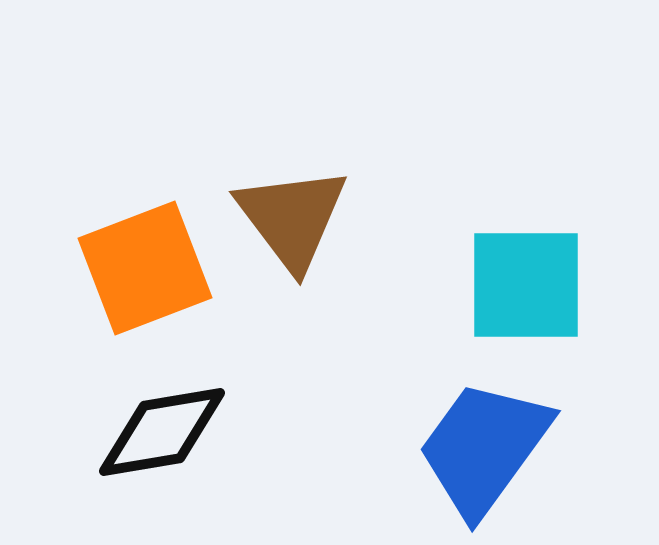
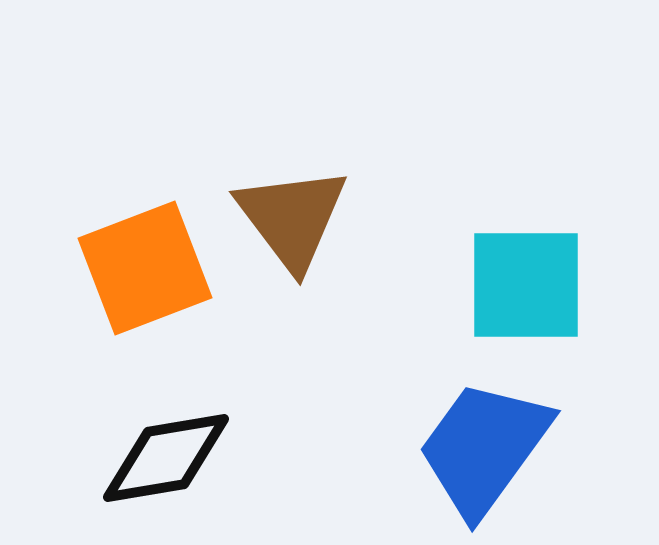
black diamond: moved 4 px right, 26 px down
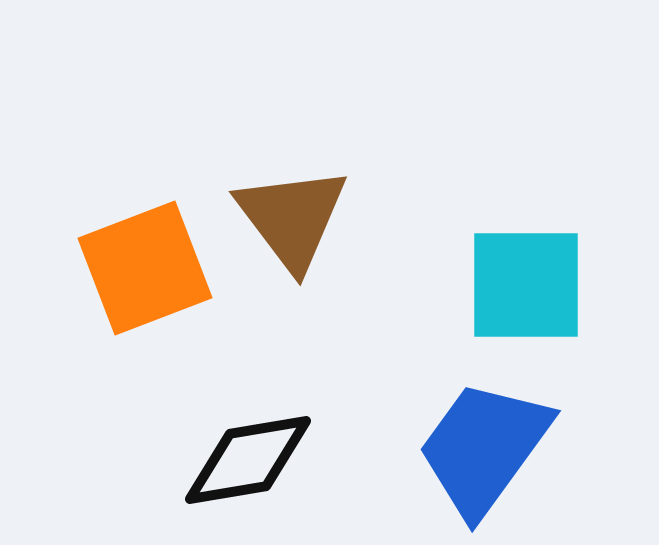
black diamond: moved 82 px right, 2 px down
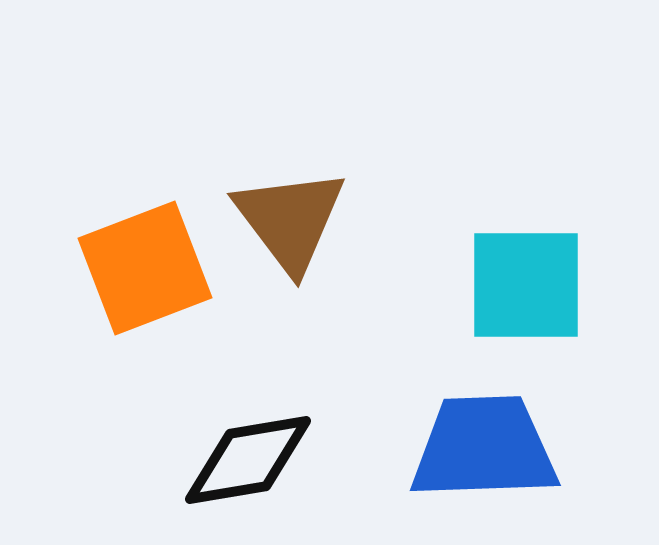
brown triangle: moved 2 px left, 2 px down
blue trapezoid: rotated 52 degrees clockwise
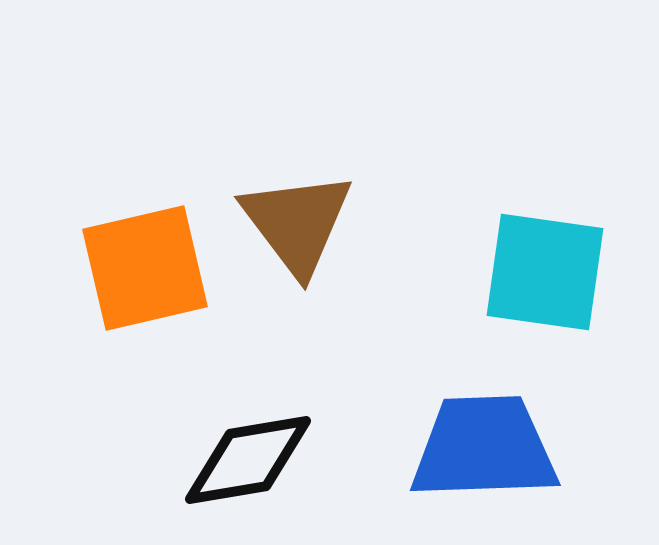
brown triangle: moved 7 px right, 3 px down
orange square: rotated 8 degrees clockwise
cyan square: moved 19 px right, 13 px up; rotated 8 degrees clockwise
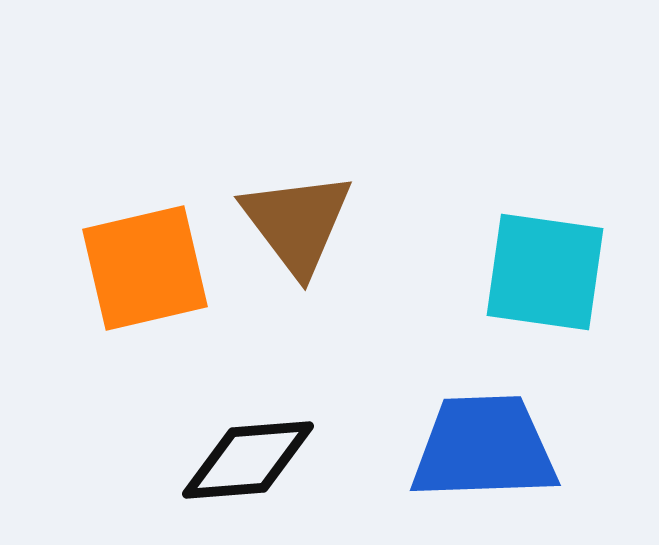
black diamond: rotated 5 degrees clockwise
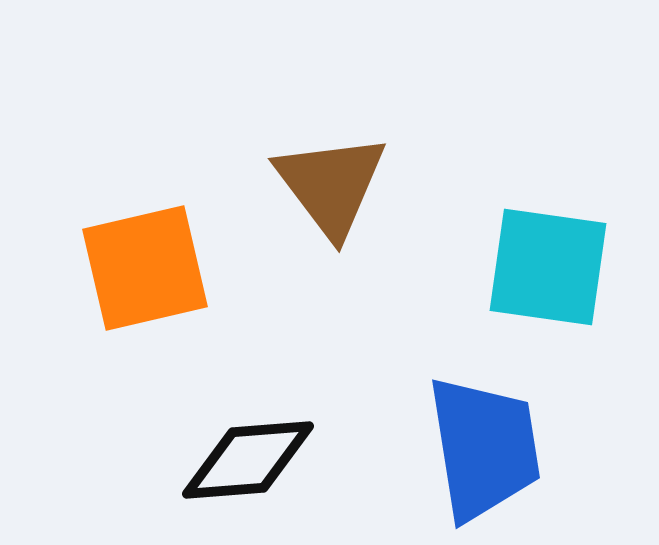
brown triangle: moved 34 px right, 38 px up
cyan square: moved 3 px right, 5 px up
blue trapezoid: rotated 83 degrees clockwise
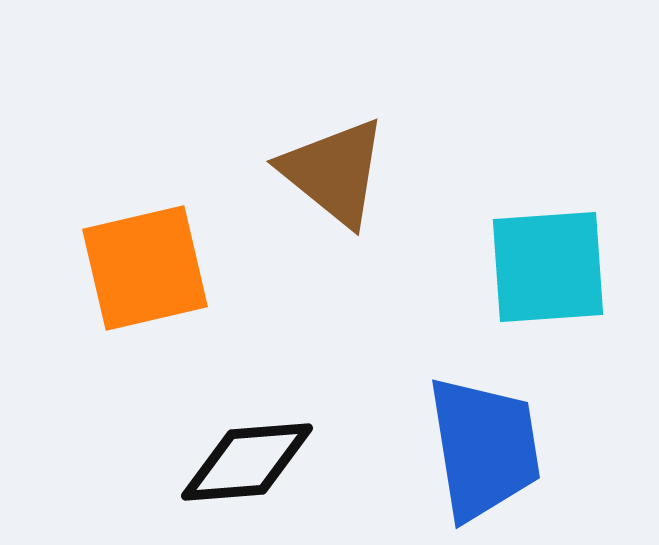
brown triangle: moved 3 px right, 13 px up; rotated 14 degrees counterclockwise
cyan square: rotated 12 degrees counterclockwise
black diamond: moved 1 px left, 2 px down
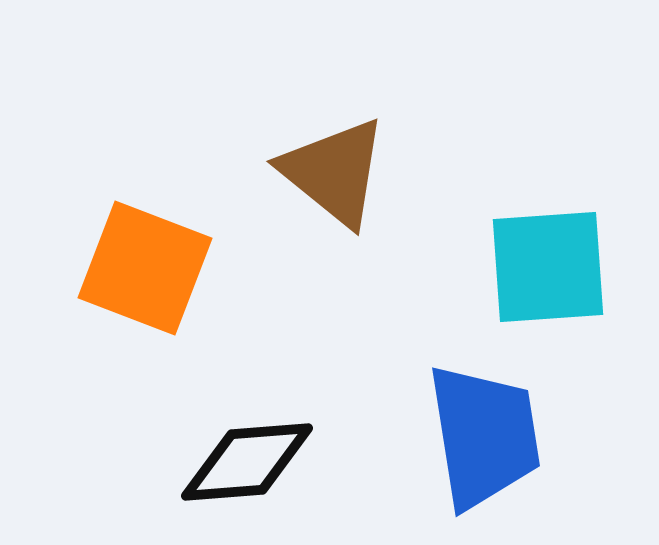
orange square: rotated 34 degrees clockwise
blue trapezoid: moved 12 px up
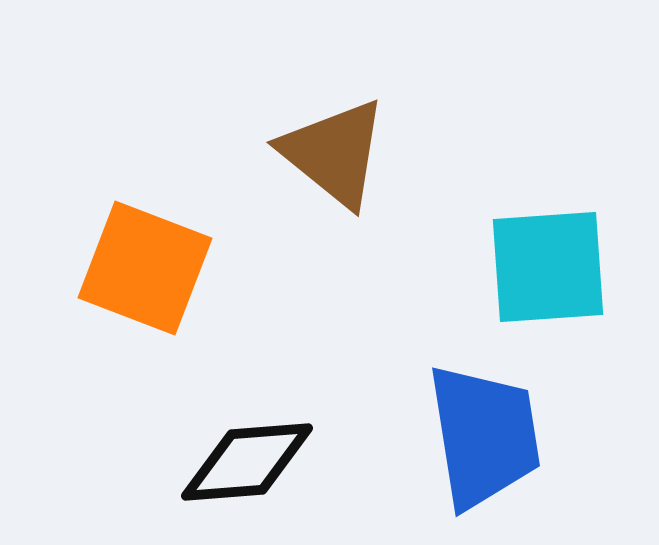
brown triangle: moved 19 px up
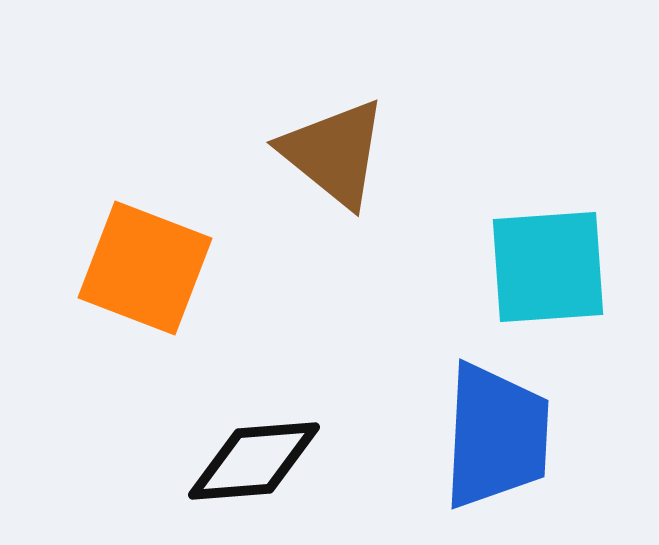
blue trapezoid: moved 12 px right; rotated 12 degrees clockwise
black diamond: moved 7 px right, 1 px up
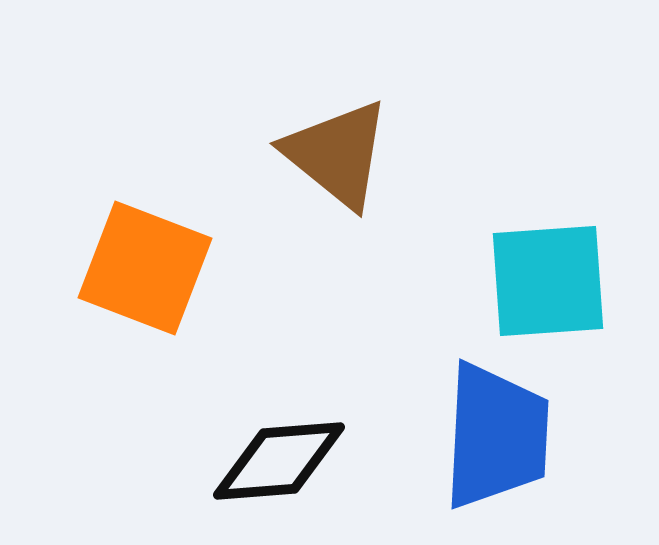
brown triangle: moved 3 px right, 1 px down
cyan square: moved 14 px down
black diamond: moved 25 px right
